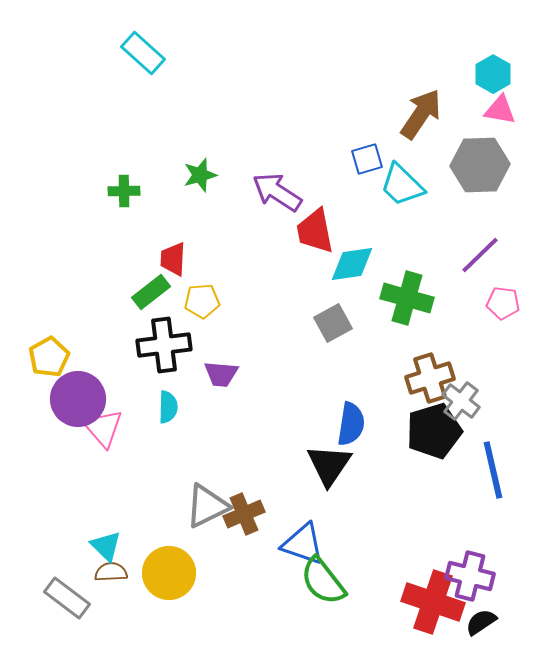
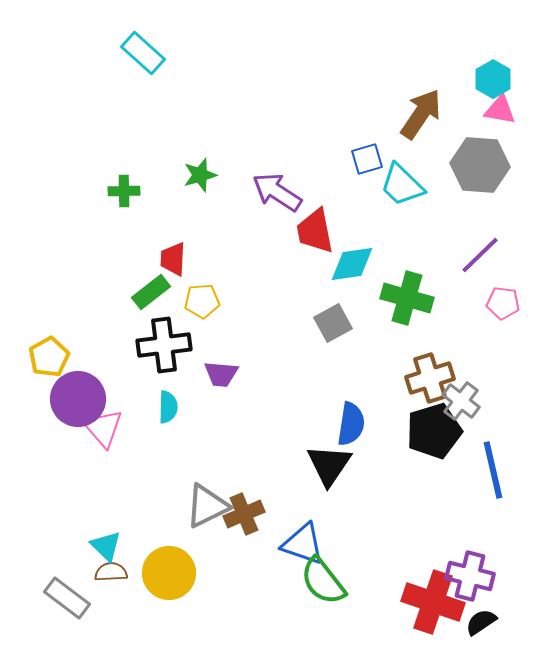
cyan hexagon at (493, 74): moved 5 px down
gray hexagon at (480, 165): rotated 6 degrees clockwise
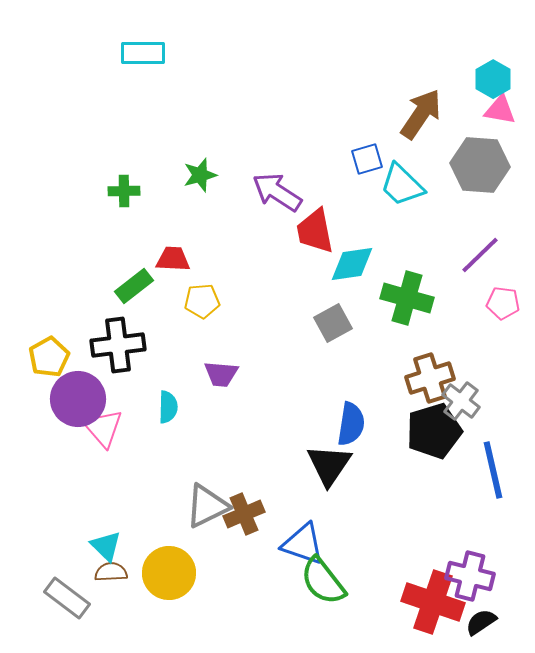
cyan rectangle at (143, 53): rotated 42 degrees counterclockwise
red trapezoid at (173, 259): rotated 90 degrees clockwise
green rectangle at (151, 292): moved 17 px left, 6 px up
black cross at (164, 345): moved 46 px left
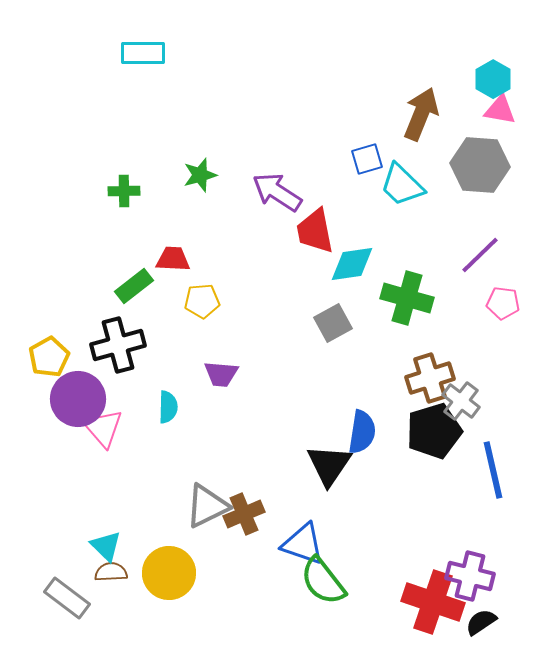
brown arrow at (421, 114): rotated 12 degrees counterclockwise
black cross at (118, 345): rotated 8 degrees counterclockwise
blue semicircle at (351, 424): moved 11 px right, 8 px down
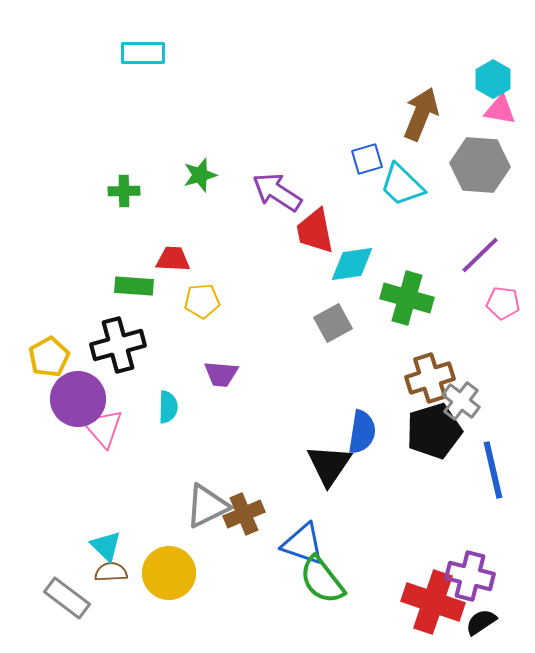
green rectangle at (134, 286): rotated 42 degrees clockwise
green semicircle at (323, 581): moved 1 px left, 1 px up
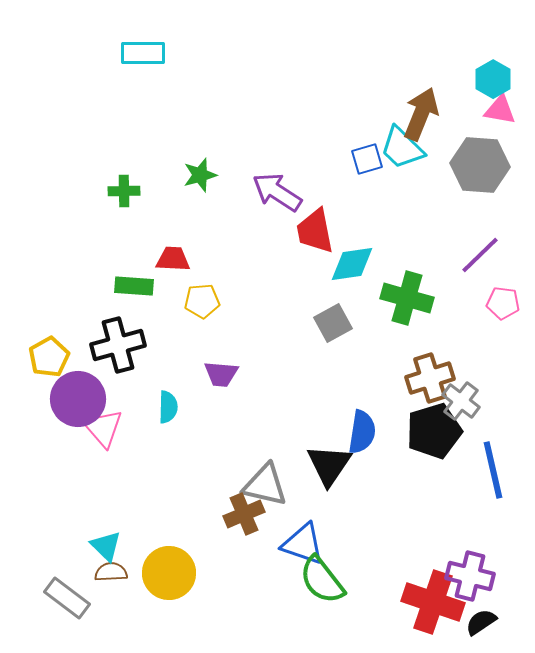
cyan trapezoid at (402, 185): moved 37 px up
gray triangle at (207, 506): moved 58 px right, 21 px up; rotated 39 degrees clockwise
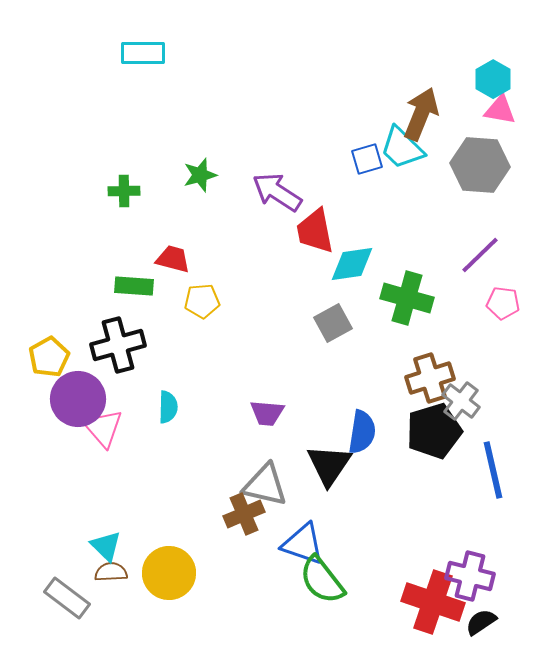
red trapezoid at (173, 259): rotated 12 degrees clockwise
purple trapezoid at (221, 374): moved 46 px right, 39 px down
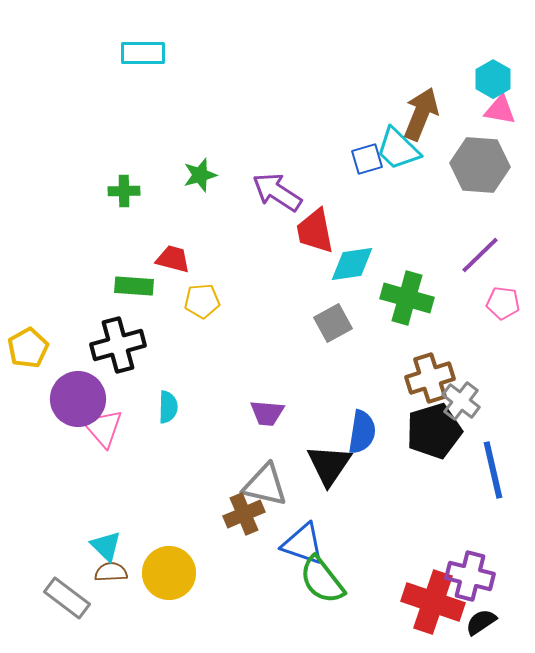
cyan trapezoid at (402, 148): moved 4 px left, 1 px down
yellow pentagon at (49, 357): moved 21 px left, 9 px up
